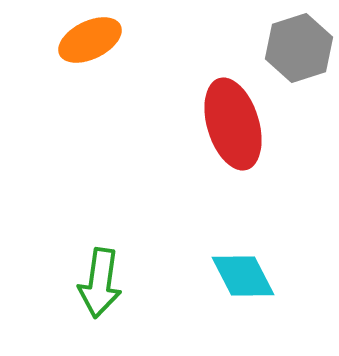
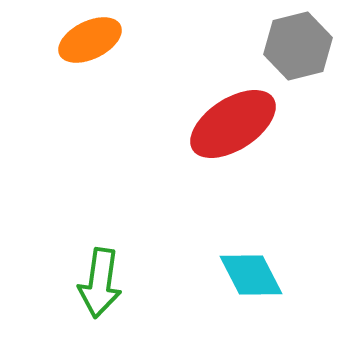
gray hexagon: moved 1 px left, 2 px up; rotated 4 degrees clockwise
red ellipse: rotated 74 degrees clockwise
cyan diamond: moved 8 px right, 1 px up
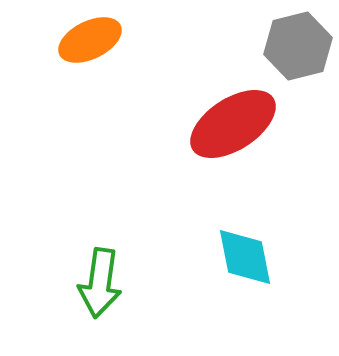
cyan diamond: moved 6 px left, 18 px up; rotated 16 degrees clockwise
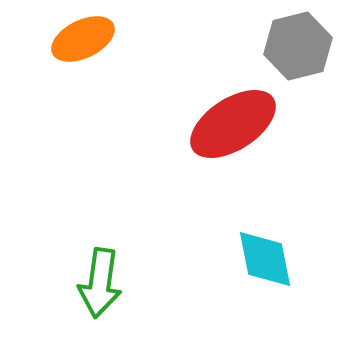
orange ellipse: moved 7 px left, 1 px up
cyan diamond: moved 20 px right, 2 px down
